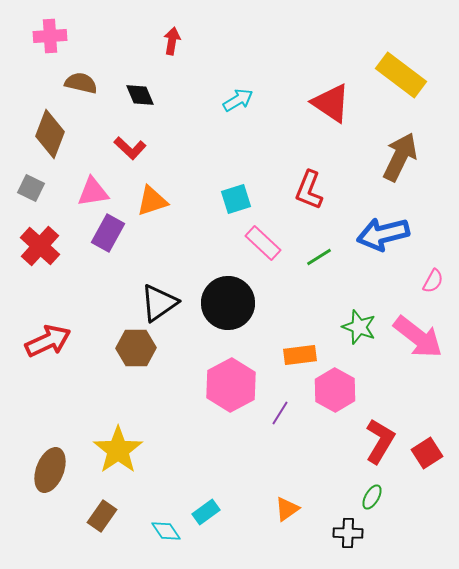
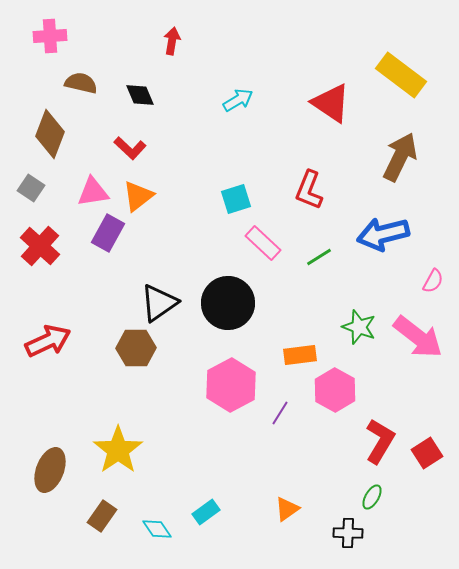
gray square at (31, 188): rotated 8 degrees clockwise
orange triangle at (152, 201): moved 14 px left, 5 px up; rotated 20 degrees counterclockwise
cyan diamond at (166, 531): moved 9 px left, 2 px up
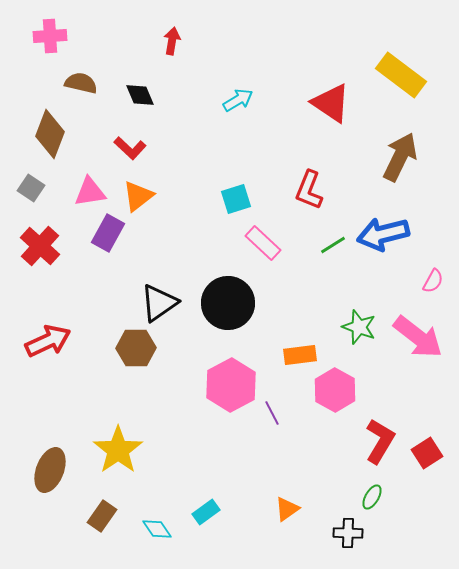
pink triangle at (93, 192): moved 3 px left
green line at (319, 257): moved 14 px right, 12 px up
purple line at (280, 413): moved 8 px left; rotated 60 degrees counterclockwise
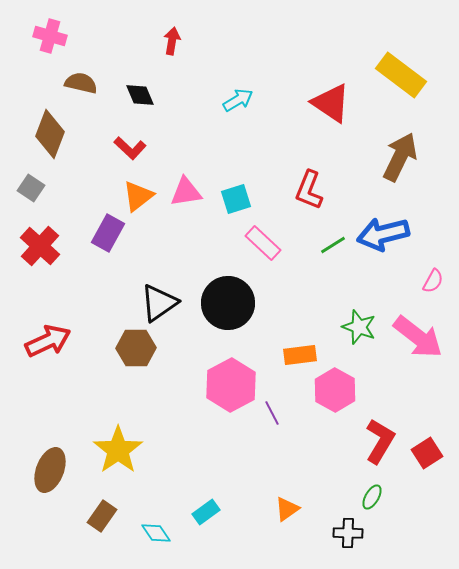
pink cross at (50, 36): rotated 20 degrees clockwise
pink triangle at (90, 192): moved 96 px right
cyan diamond at (157, 529): moved 1 px left, 4 px down
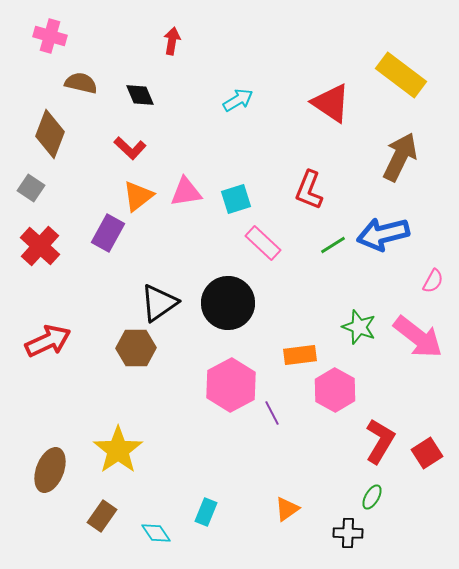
cyan rectangle at (206, 512): rotated 32 degrees counterclockwise
